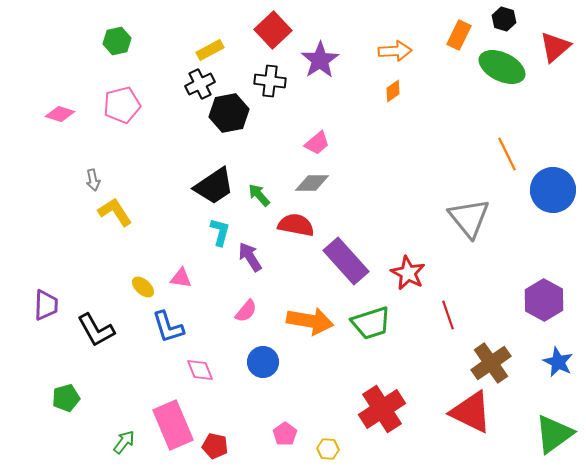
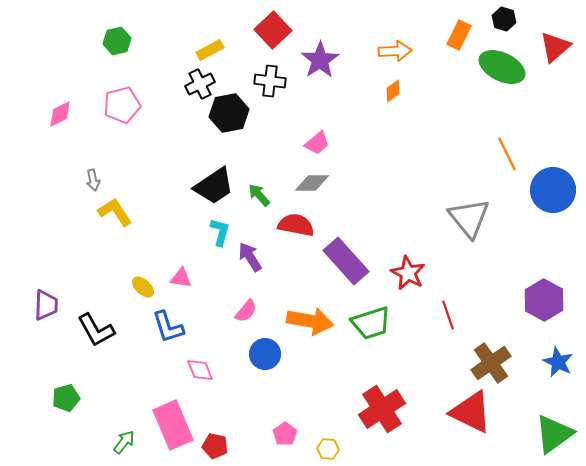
pink diamond at (60, 114): rotated 44 degrees counterclockwise
blue circle at (263, 362): moved 2 px right, 8 px up
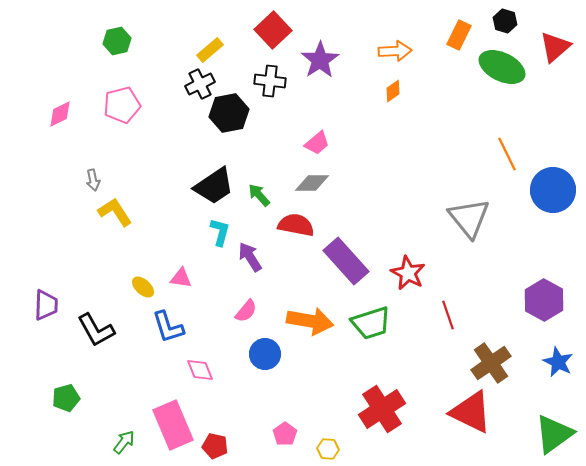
black hexagon at (504, 19): moved 1 px right, 2 px down
yellow rectangle at (210, 50): rotated 12 degrees counterclockwise
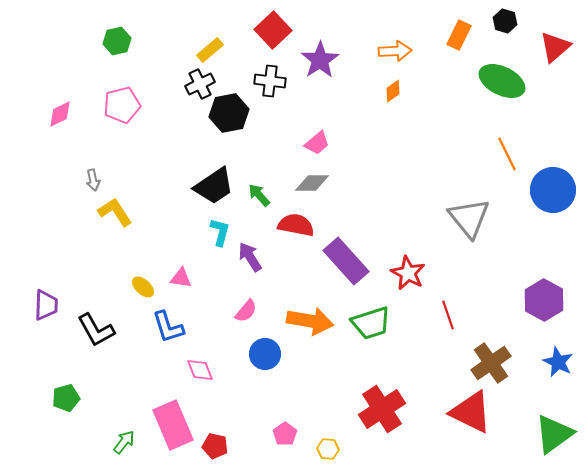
green ellipse at (502, 67): moved 14 px down
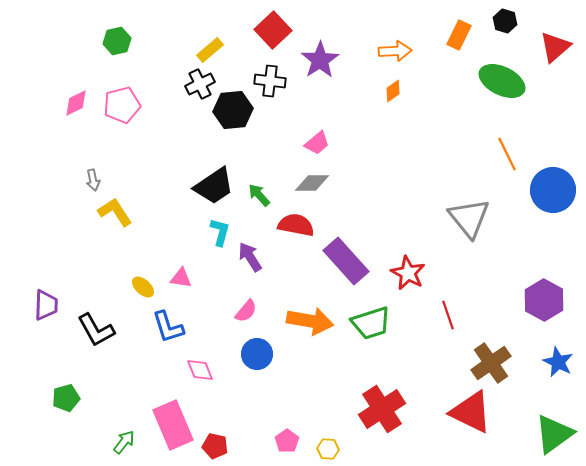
black hexagon at (229, 113): moved 4 px right, 3 px up; rotated 6 degrees clockwise
pink diamond at (60, 114): moved 16 px right, 11 px up
blue circle at (265, 354): moved 8 px left
pink pentagon at (285, 434): moved 2 px right, 7 px down
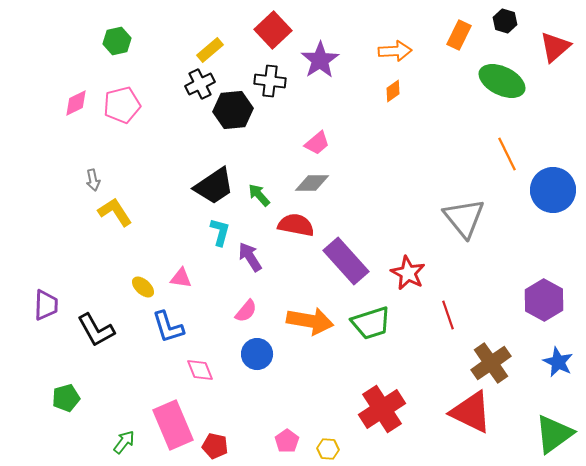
gray triangle at (469, 218): moved 5 px left
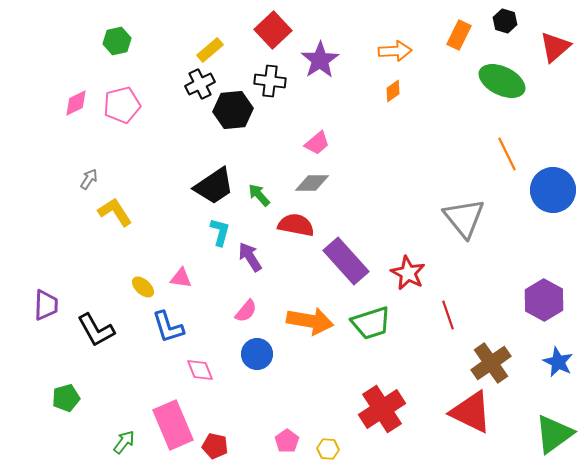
gray arrow at (93, 180): moved 4 px left, 1 px up; rotated 135 degrees counterclockwise
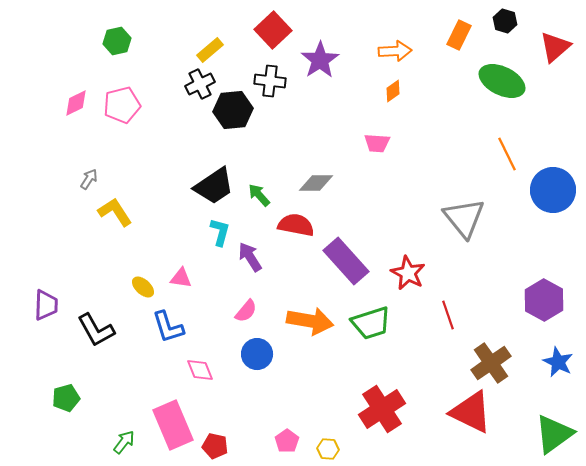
pink trapezoid at (317, 143): moved 60 px right; rotated 44 degrees clockwise
gray diamond at (312, 183): moved 4 px right
